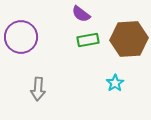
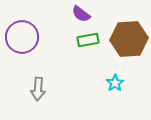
purple circle: moved 1 px right
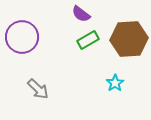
green rectangle: rotated 20 degrees counterclockwise
gray arrow: rotated 50 degrees counterclockwise
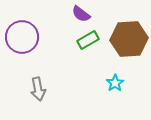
gray arrow: rotated 35 degrees clockwise
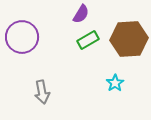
purple semicircle: rotated 96 degrees counterclockwise
gray arrow: moved 4 px right, 3 px down
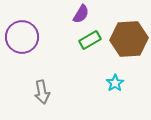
green rectangle: moved 2 px right
